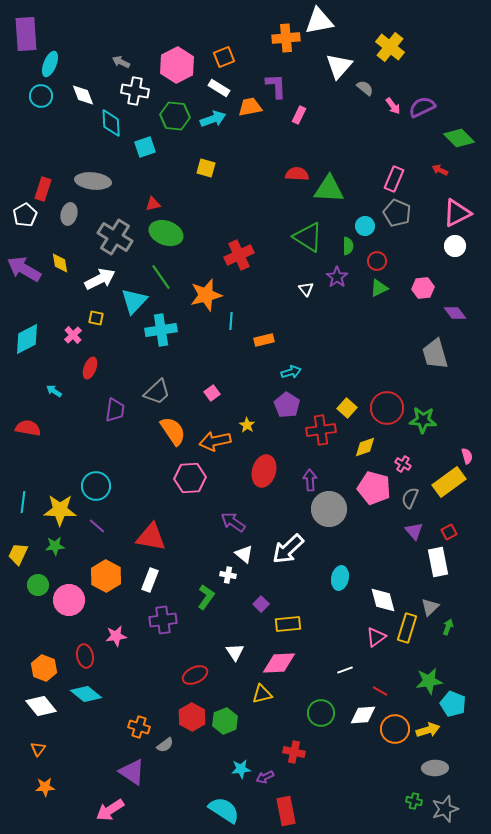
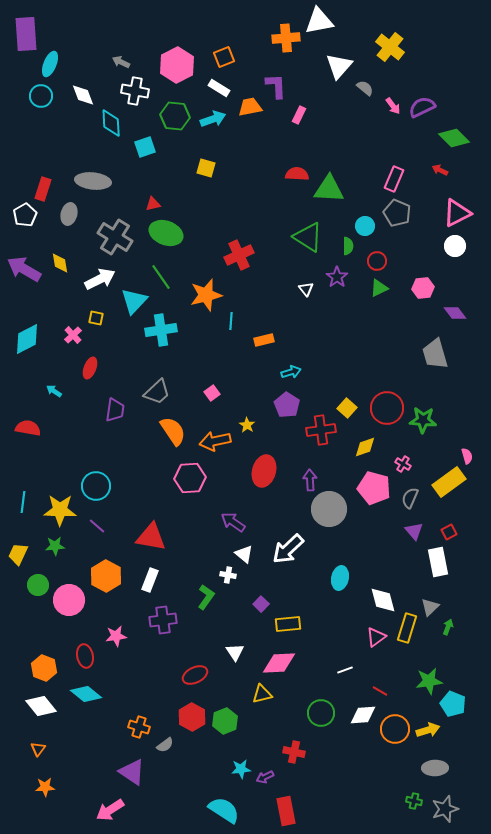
green diamond at (459, 138): moved 5 px left
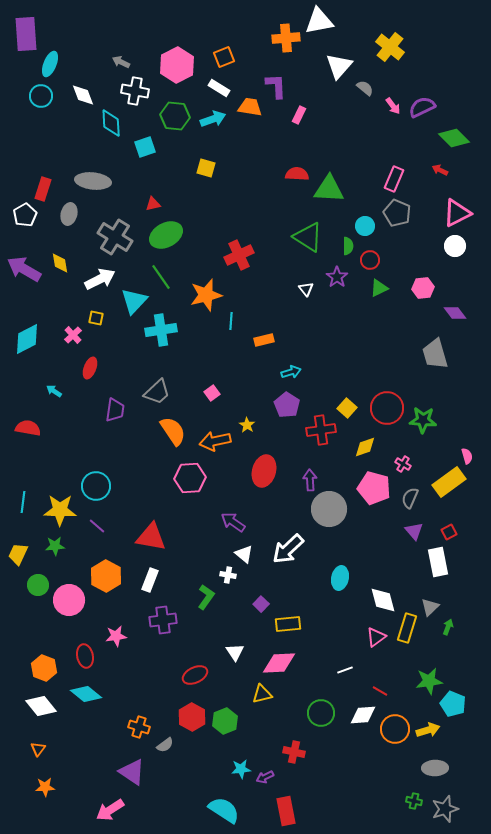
orange trapezoid at (250, 107): rotated 20 degrees clockwise
green ellipse at (166, 233): moved 2 px down; rotated 48 degrees counterclockwise
red circle at (377, 261): moved 7 px left, 1 px up
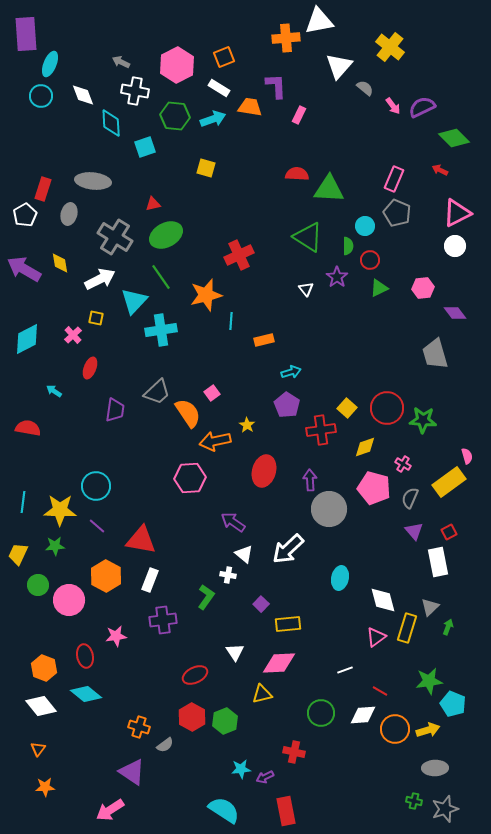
orange semicircle at (173, 431): moved 15 px right, 18 px up
red triangle at (151, 537): moved 10 px left, 3 px down
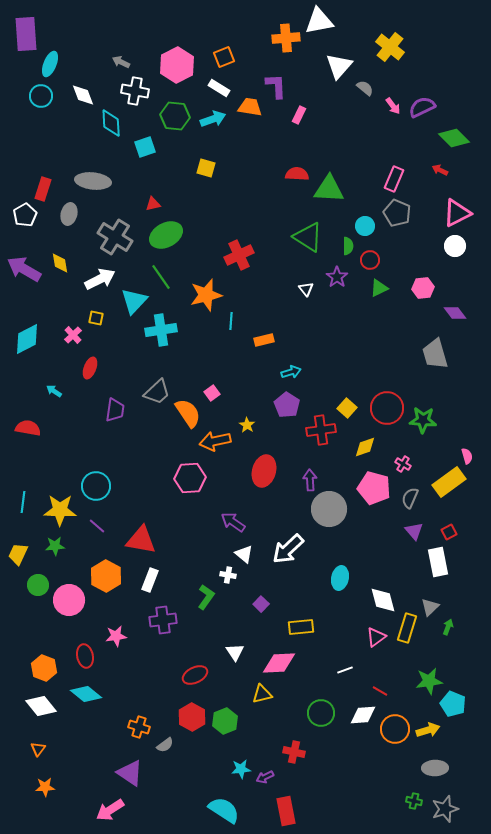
yellow rectangle at (288, 624): moved 13 px right, 3 px down
purple triangle at (132, 772): moved 2 px left, 1 px down
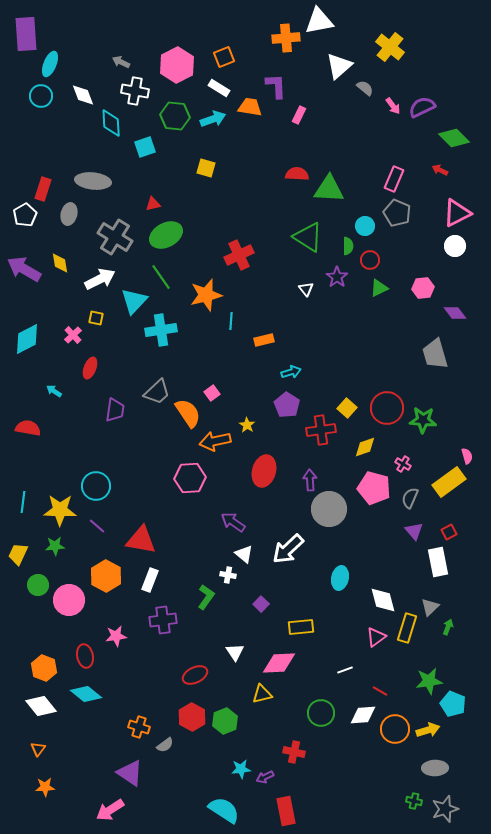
white triangle at (339, 66): rotated 8 degrees clockwise
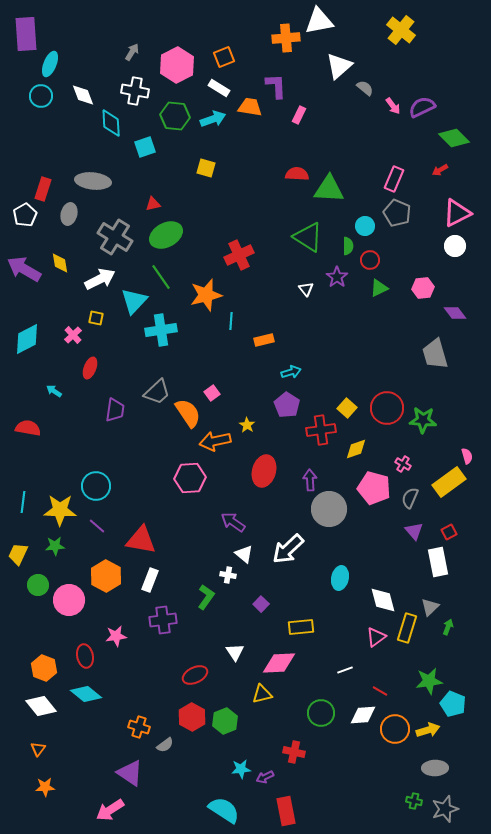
yellow cross at (390, 47): moved 11 px right, 17 px up
gray arrow at (121, 62): moved 11 px right, 10 px up; rotated 96 degrees clockwise
red arrow at (440, 170): rotated 56 degrees counterclockwise
yellow diamond at (365, 447): moved 9 px left, 2 px down
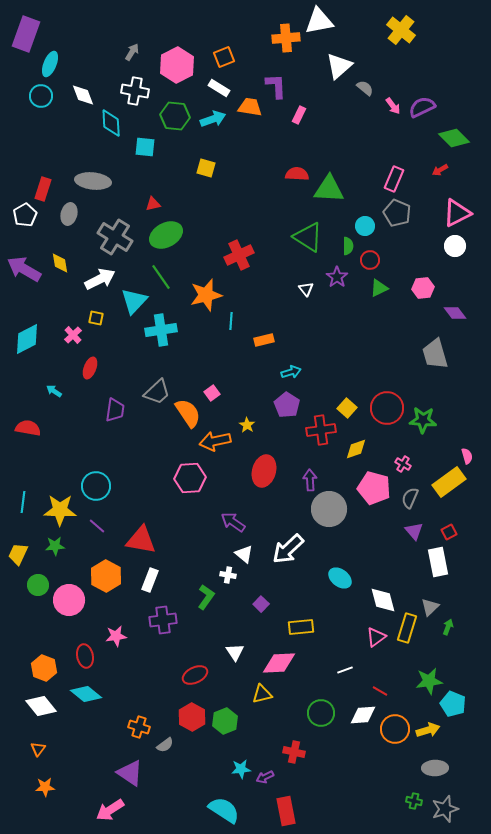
purple rectangle at (26, 34): rotated 24 degrees clockwise
cyan square at (145, 147): rotated 25 degrees clockwise
cyan ellipse at (340, 578): rotated 65 degrees counterclockwise
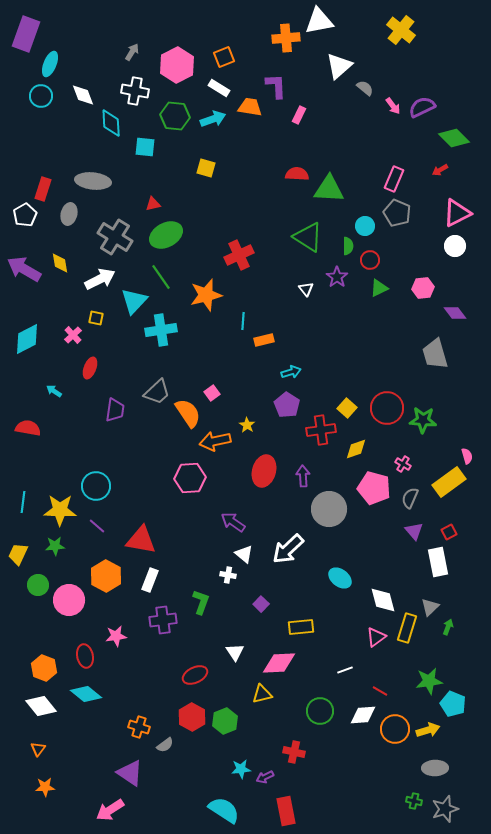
cyan line at (231, 321): moved 12 px right
purple arrow at (310, 480): moved 7 px left, 4 px up
green L-shape at (206, 597): moved 5 px left, 5 px down; rotated 15 degrees counterclockwise
green circle at (321, 713): moved 1 px left, 2 px up
